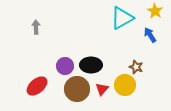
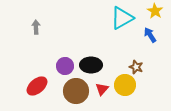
brown circle: moved 1 px left, 2 px down
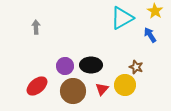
brown circle: moved 3 px left
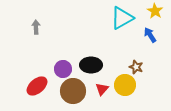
purple circle: moved 2 px left, 3 px down
